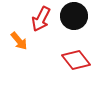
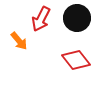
black circle: moved 3 px right, 2 px down
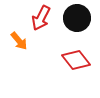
red arrow: moved 1 px up
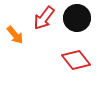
red arrow: moved 3 px right; rotated 10 degrees clockwise
orange arrow: moved 4 px left, 6 px up
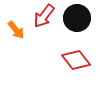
red arrow: moved 2 px up
orange arrow: moved 1 px right, 5 px up
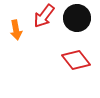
orange arrow: rotated 30 degrees clockwise
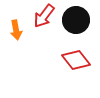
black circle: moved 1 px left, 2 px down
